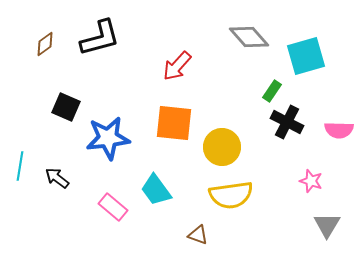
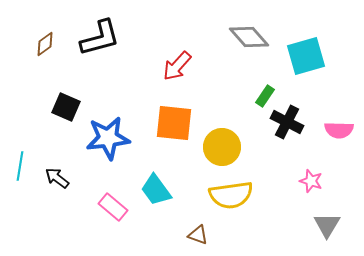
green rectangle: moved 7 px left, 5 px down
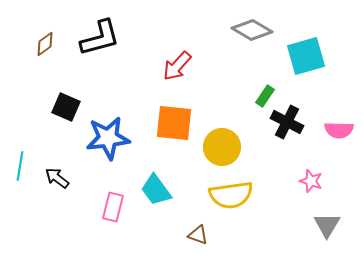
gray diamond: moved 3 px right, 7 px up; rotated 18 degrees counterclockwise
pink rectangle: rotated 64 degrees clockwise
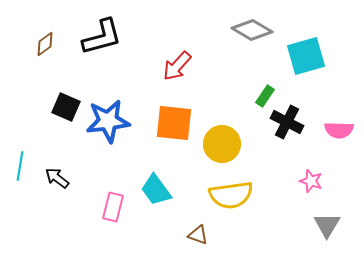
black L-shape: moved 2 px right, 1 px up
blue star: moved 17 px up
yellow circle: moved 3 px up
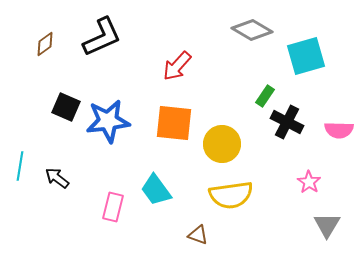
black L-shape: rotated 9 degrees counterclockwise
pink star: moved 2 px left, 1 px down; rotated 15 degrees clockwise
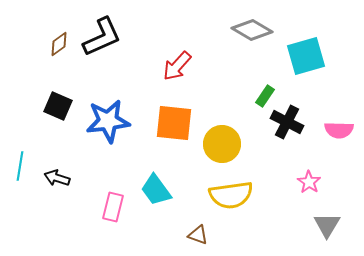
brown diamond: moved 14 px right
black square: moved 8 px left, 1 px up
black arrow: rotated 20 degrees counterclockwise
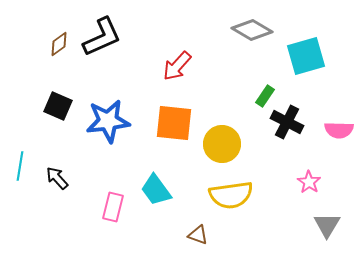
black arrow: rotated 30 degrees clockwise
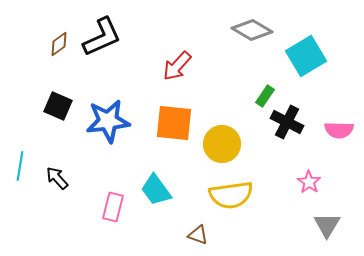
cyan square: rotated 15 degrees counterclockwise
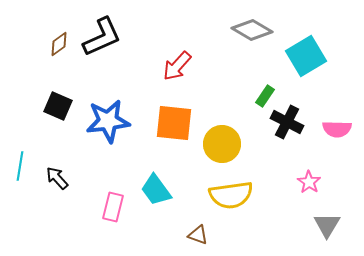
pink semicircle: moved 2 px left, 1 px up
